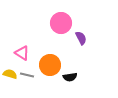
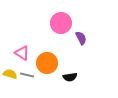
orange circle: moved 3 px left, 2 px up
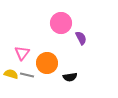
pink triangle: rotated 35 degrees clockwise
yellow semicircle: moved 1 px right
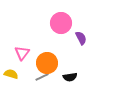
gray line: moved 15 px right, 2 px down; rotated 40 degrees counterclockwise
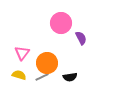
yellow semicircle: moved 8 px right, 1 px down
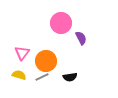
orange circle: moved 1 px left, 2 px up
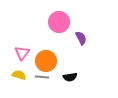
pink circle: moved 2 px left, 1 px up
gray line: rotated 32 degrees clockwise
